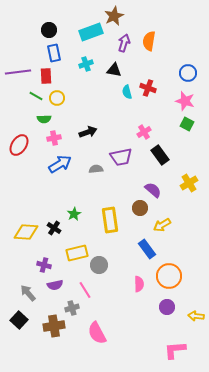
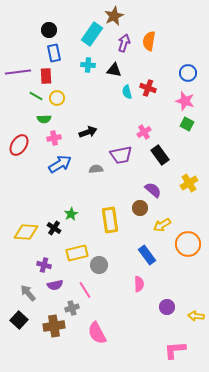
cyan rectangle at (91, 32): moved 1 px right, 2 px down; rotated 35 degrees counterclockwise
cyan cross at (86, 64): moved 2 px right, 1 px down; rotated 24 degrees clockwise
purple trapezoid at (121, 157): moved 2 px up
green star at (74, 214): moved 3 px left
blue rectangle at (147, 249): moved 6 px down
orange circle at (169, 276): moved 19 px right, 32 px up
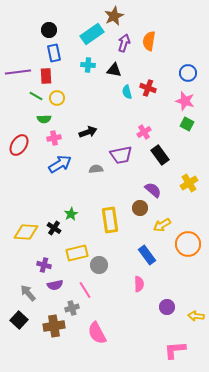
cyan rectangle at (92, 34): rotated 20 degrees clockwise
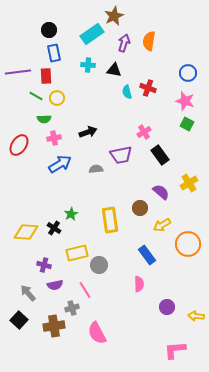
purple semicircle at (153, 190): moved 8 px right, 2 px down
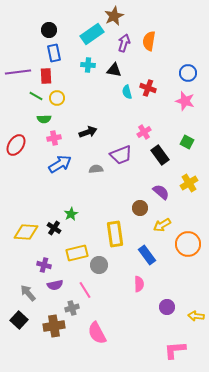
green square at (187, 124): moved 18 px down
red ellipse at (19, 145): moved 3 px left
purple trapezoid at (121, 155): rotated 10 degrees counterclockwise
yellow rectangle at (110, 220): moved 5 px right, 14 px down
